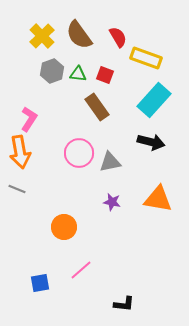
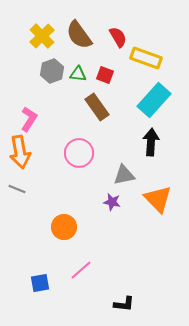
black arrow: rotated 100 degrees counterclockwise
gray triangle: moved 14 px right, 13 px down
orange triangle: rotated 36 degrees clockwise
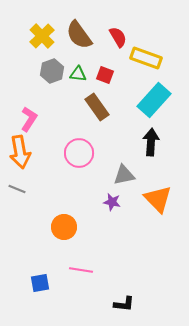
pink line: rotated 50 degrees clockwise
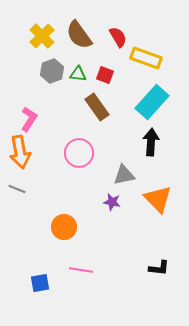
cyan rectangle: moved 2 px left, 2 px down
black L-shape: moved 35 px right, 36 px up
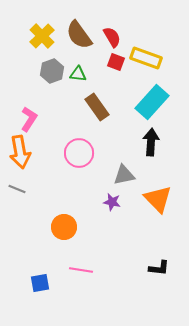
red semicircle: moved 6 px left
red square: moved 11 px right, 13 px up
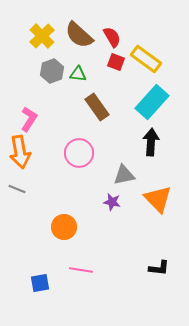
brown semicircle: rotated 12 degrees counterclockwise
yellow rectangle: moved 1 px down; rotated 16 degrees clockwise
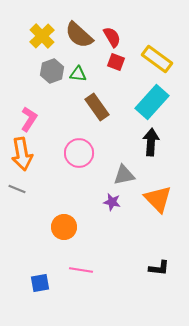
yellow rectangle: moved 11 px right
orange arrow: moved 2 px right, 2 px down
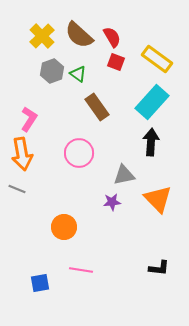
green triangle: rotated 30 degrees clockwise
purple star: rotated 18 degrees counterclockwise
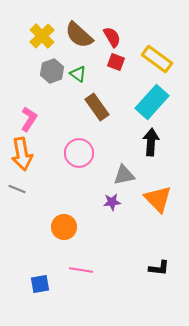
blue square: moved 1 px down
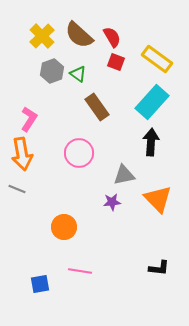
pink line: moved 1 px left, 1 px down
